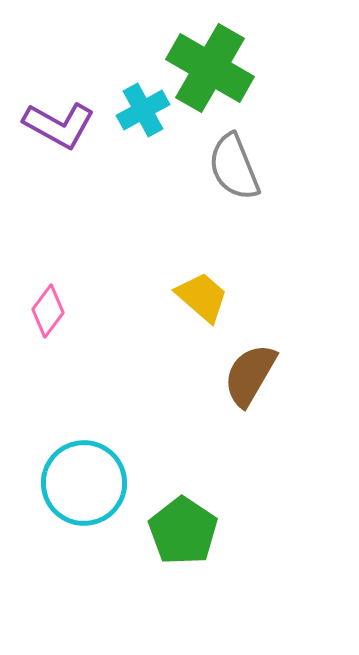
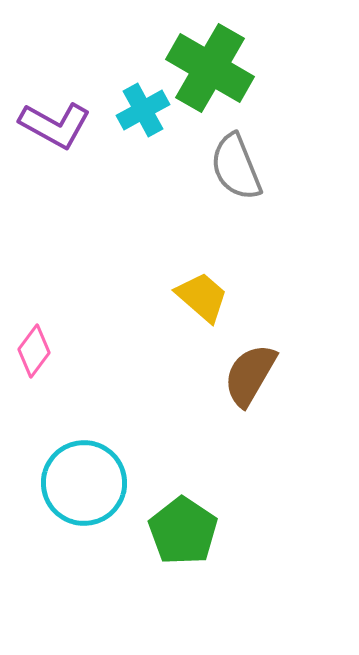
purple L-shape: moved 4 px left
gray semicircle: moved 2 px right
pink diamond: moved 14 px left, 40 px down
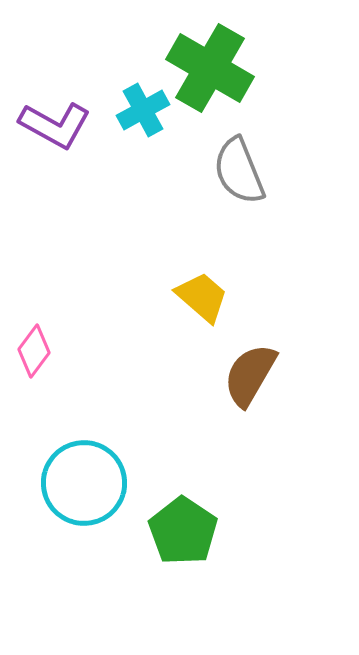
gray semicircle: moved 3 px right, 4 px down
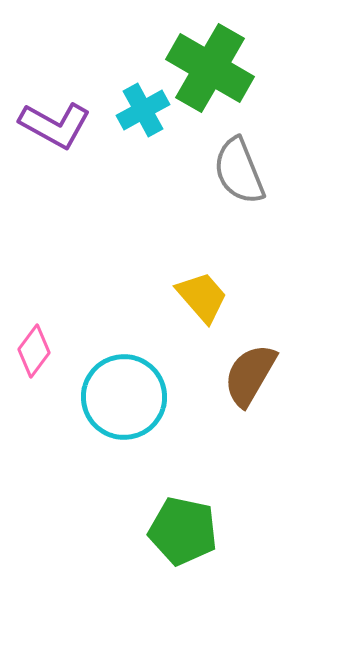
yellow trapezoid: rotated 8 degrees clockwise
cyan circle: moved 40 px right, 86 px up
green pentagon: rotated 22 degrees counterclockwise
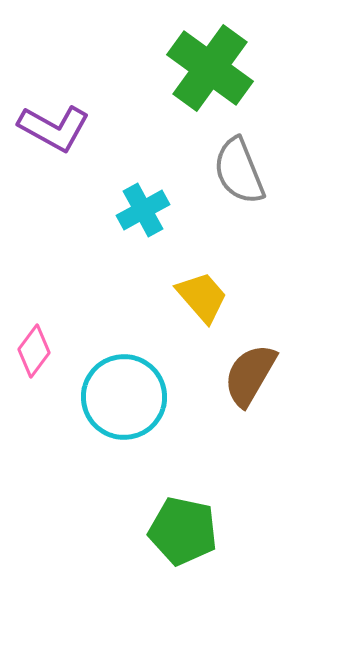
green cross: rotated 6 degrees clockwise
cyan cross: moved 100 px down
purple L-shape: moved 1 px left, 3 px down
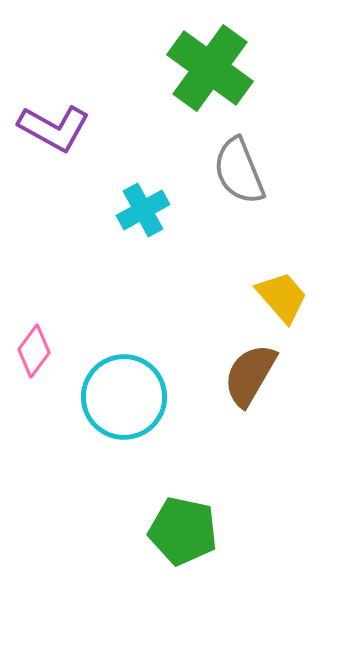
yellow trapezoid: moved 80 px right
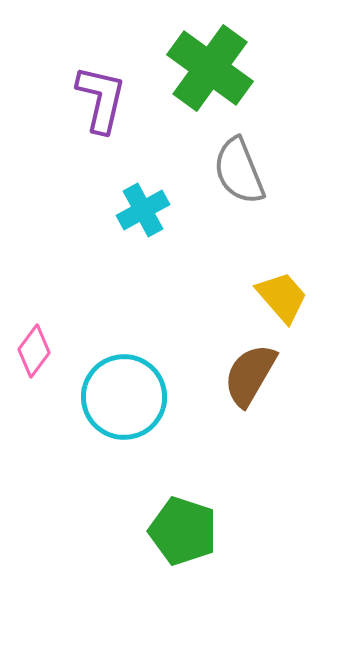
purple L-shape: moved 47 px right, 29 px up; rotated 106 degrees counterclockwise
green pentagon: rotated 6 degrees clockwise
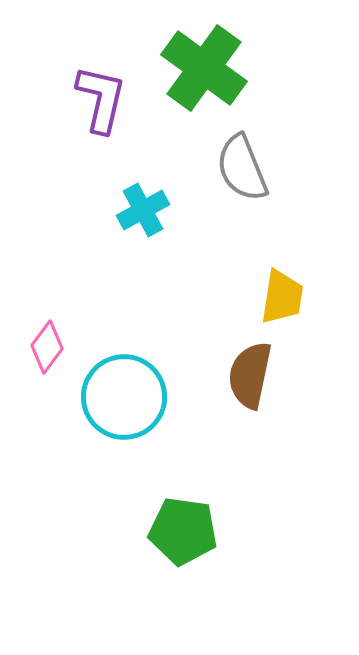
green cross: moved 6 px left
gray semicircle: moved 3 px right, 3 px up
yellow trapezoid: rotated 50 degrees clockwise
pink diamond: moved 13 px right, 4 px up
brown semicircle: rotated 18 degrees counterclockwise
green pentagon: rotated 10 degrees counterclockwise
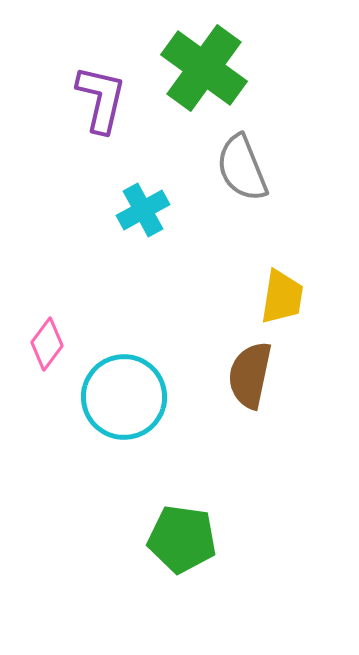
pink diamond: moved 3 px up
green pentagon: moved 1 px left, 8 px down
